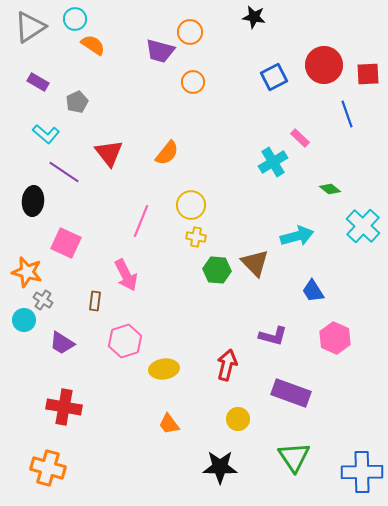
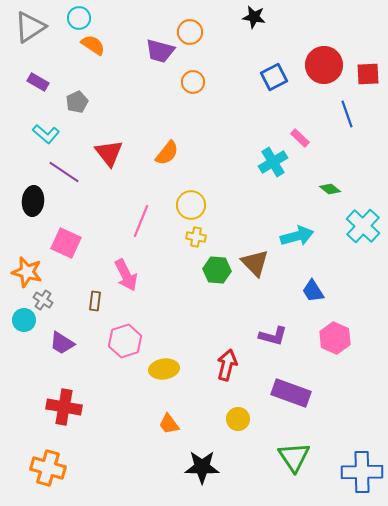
cyan circle at (75, 19): moved 4 px right, 1 px up
black star at (220, 467): moved 18 px left
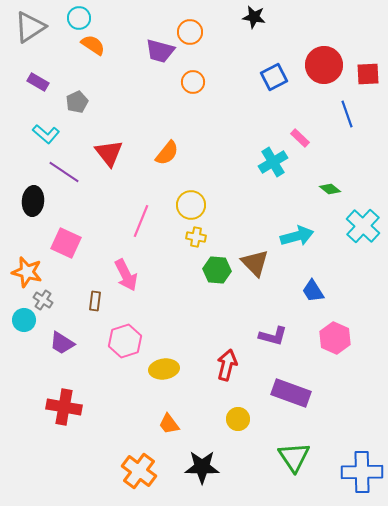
orange cross at (48, 468): moved 91 px right, 3 px down; rotated 20 degrees clockwise
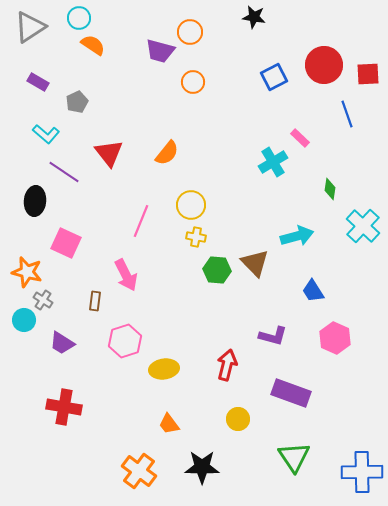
green diamond at (330, 189): rotated 60 degrees clockwise
black ellipse at (33, 201): moved 2 px right
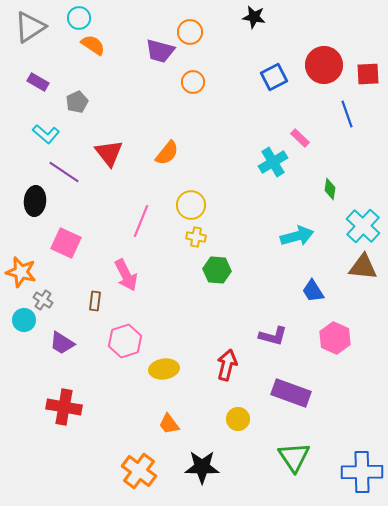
brown triangle at (255, 263): moved 108 px right, 4 px down; rotated 40 degrees counterclockwise
orange star at (27, 272): moved 6 px left
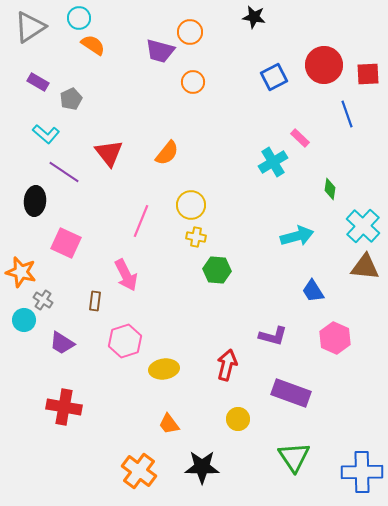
gray pentagon at (77, 102): moved 6 px left, 3 px up
brown triangle at (363, 267): moved 2 px right
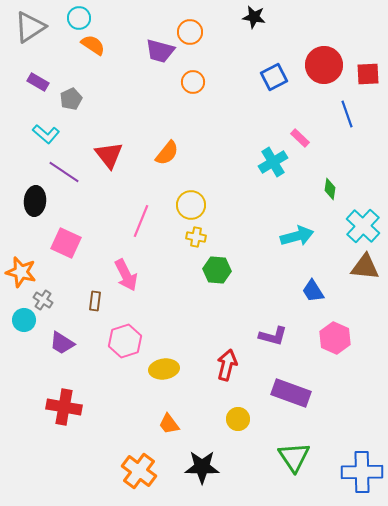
red triangle at (109, 153): moved 2 px down
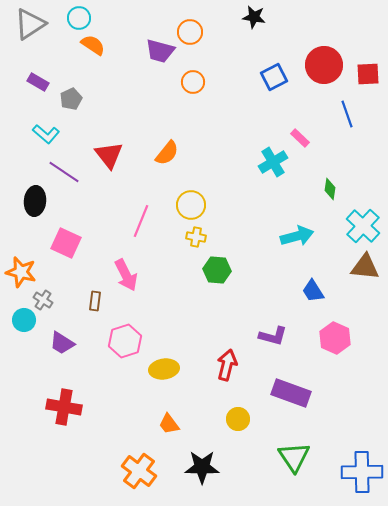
gray triangle at (30, 27): moved 3 px up
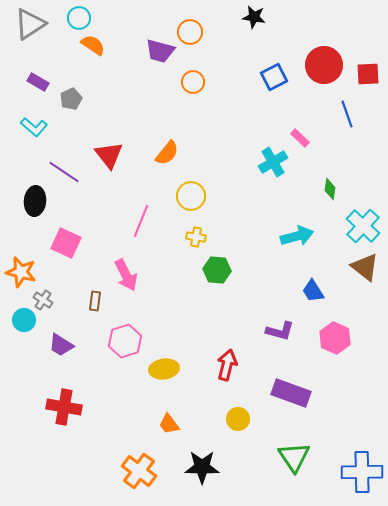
cyan L-shape at (46, 134): moved 12 px left, 7 px up
yellow circle at (191, 205): moved 9 px up
brown triangle at (365, 267): rotated 32 degrees clockwise
purple L-shape at (273, 336): moved 7 px right, 5 px up
purple trapezoid at (62, 343): moved 1 px left, 2 px down
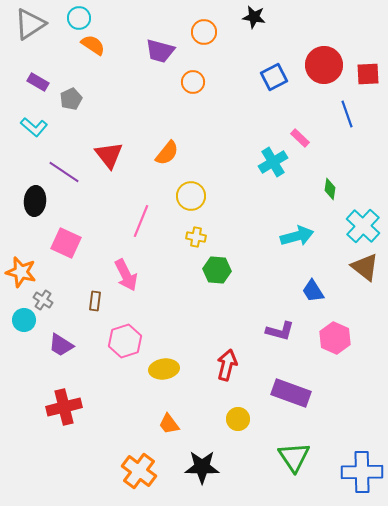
orange circle at (190, 32): moved 14 px right
red cross at (64, 407): rotated 24 degrees counterclockwise
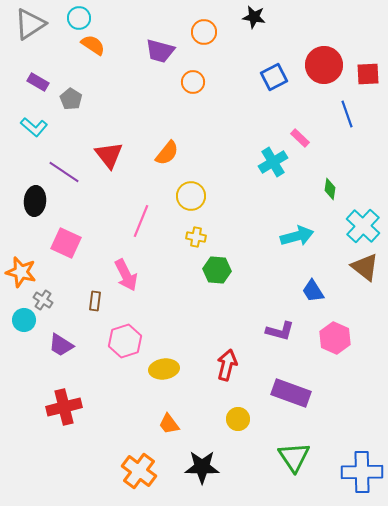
gray pentagon at (71, 99): rotated 15 degrees counterclockwise
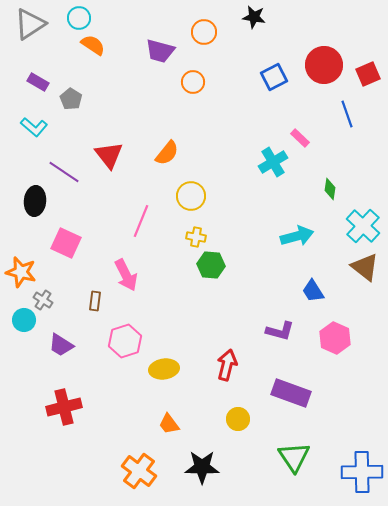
red square at (368, 74): rotated 20 degrees counterclockwise
green hexagon at (217, 270): moved 6 px left, 5 px up
